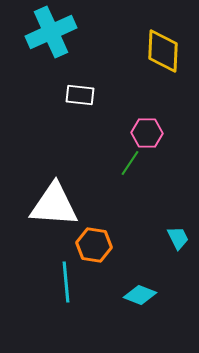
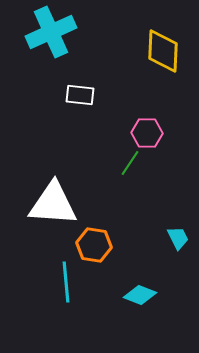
white triangle: moved 1 px left, 1 px up
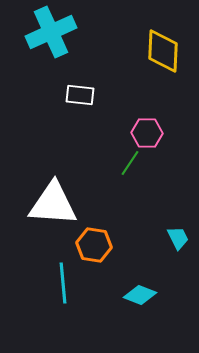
cyan line: moved 3 px left, 1 px down
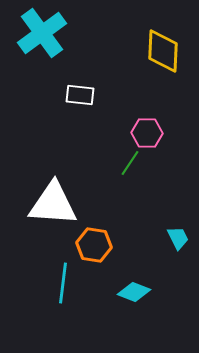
cyan cross: moved 9 px left, 1 px down; rotated 12 degrees counterclockwise
cyan line: rotated 12 degrees clockwise
cyan diamond: moved 6 px left, 3 px up
